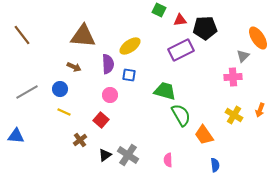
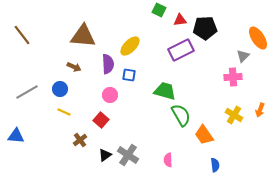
yellow ellipse: rotated 10 degrees counterclockwise
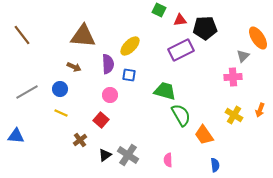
yellow line: moved 3 px left, 1 px down
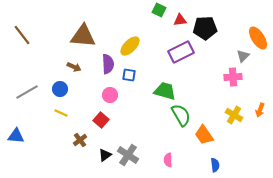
purple rectangle: moved 2 px down
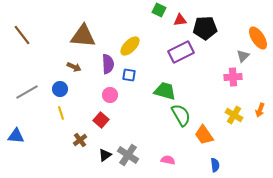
yellow line: rotated 48 degrees clockwise
pink semicircle: rotated 104 degrees clockwise
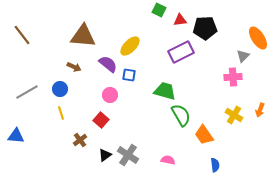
purple semicircle: rotated 48 degrees counterclockwise
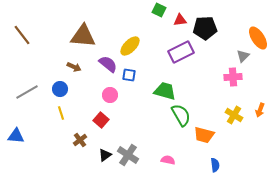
orange trapezoid: rotated 40 degrees counterclockwise
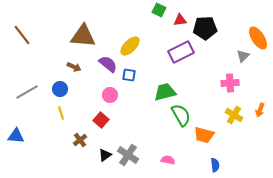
pink cross: moved 3 px left, 6 px down
green trapezoid: moved 1 px down; rotated 30 degrees counterclockwise
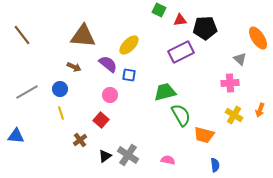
yellow ellipse: moved 1 px left, 1 px up
gray triangle: moved 3 px left, 3 px down; rotated 32 degrees counterclockwise
black triangle: moved 1 px down
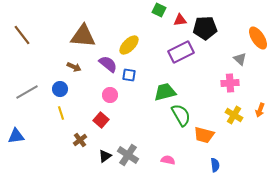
blue triangle: rotated 12 degrees counterclockwise
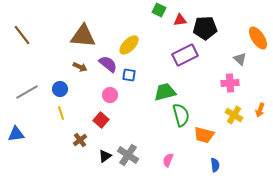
purple rectangle: moved 4 px right, 3 px down
brown arrow: moved 6 px right
green semicircle: rotated 15 degrees clockwise
blue triangle: moved 2 px up
pink semicircle: rotated 80 degrees counterclockwise
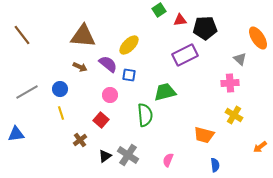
green square: rotated 32 degrees clockwise
orange arrow: moved 37 px down; rotated 32 degrees clockwise
green semicircle: moved 36 px left; rotated 10 degrees clockwise
